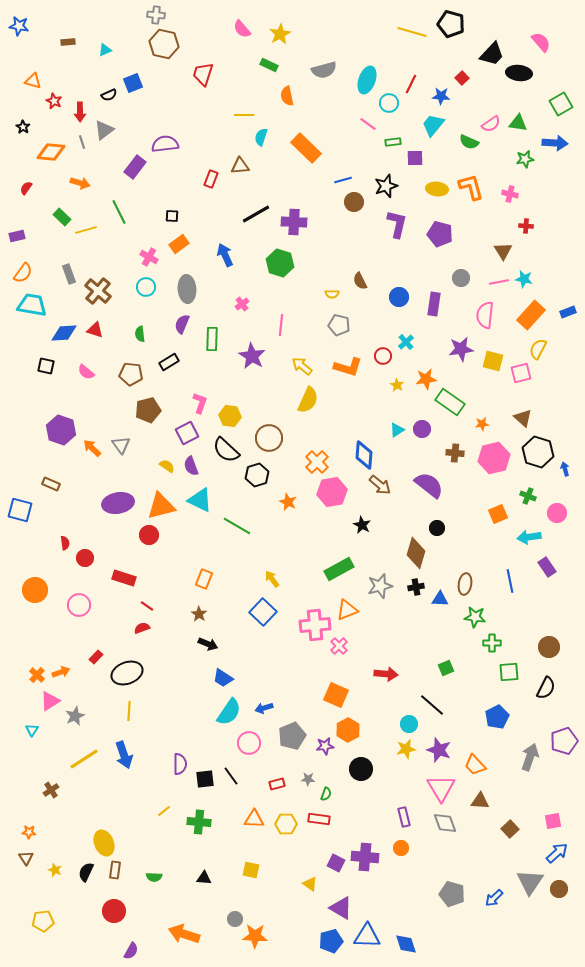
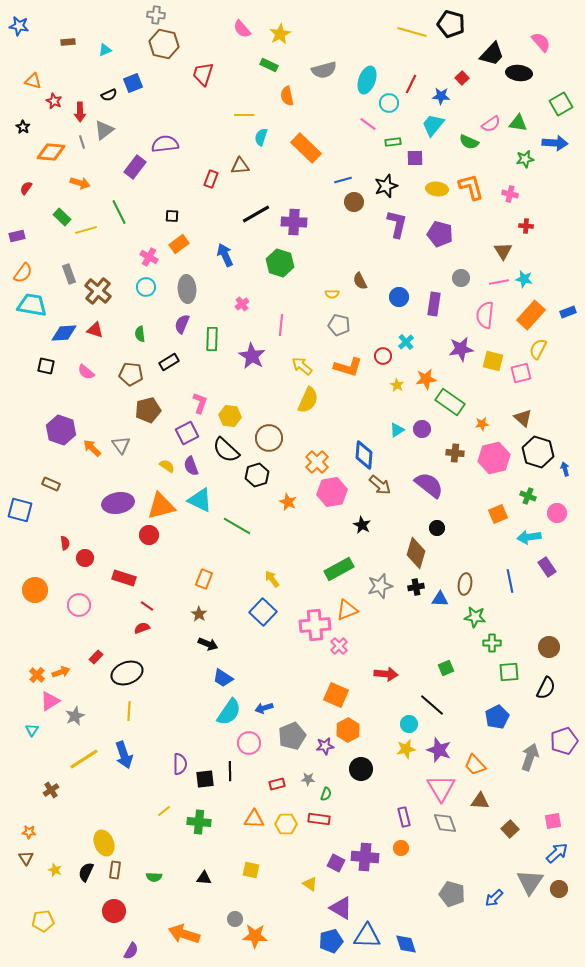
black line at (231, 776): moved 1 px left, 5 px up; rotated 36 degrees clockwise
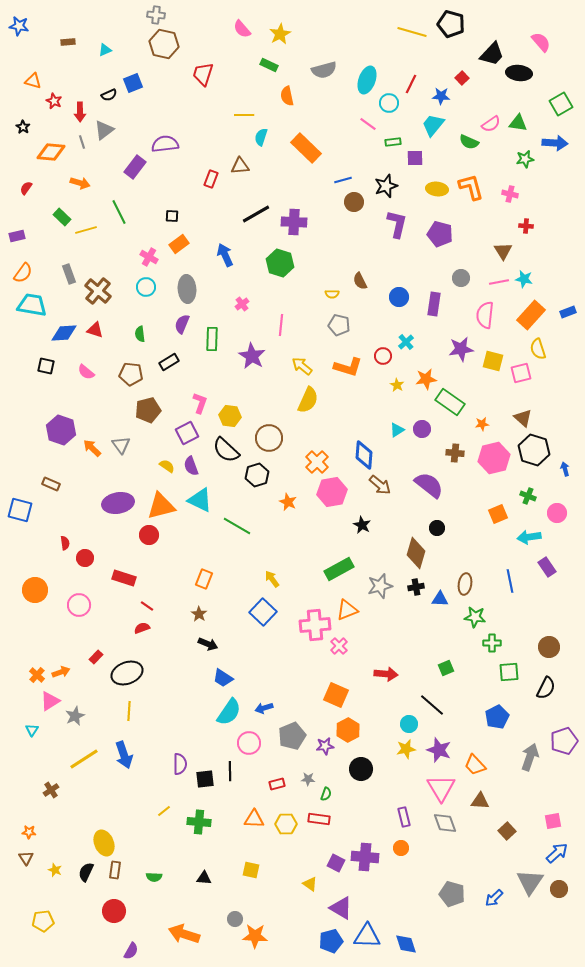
yellow semicircle at (538, 349): rotated 45 degrees counterclockwise
black hexagon at (538, 452): moved 4 px left, 2 px up
brown square at (510, 829): moved 3 px left, 2 px down
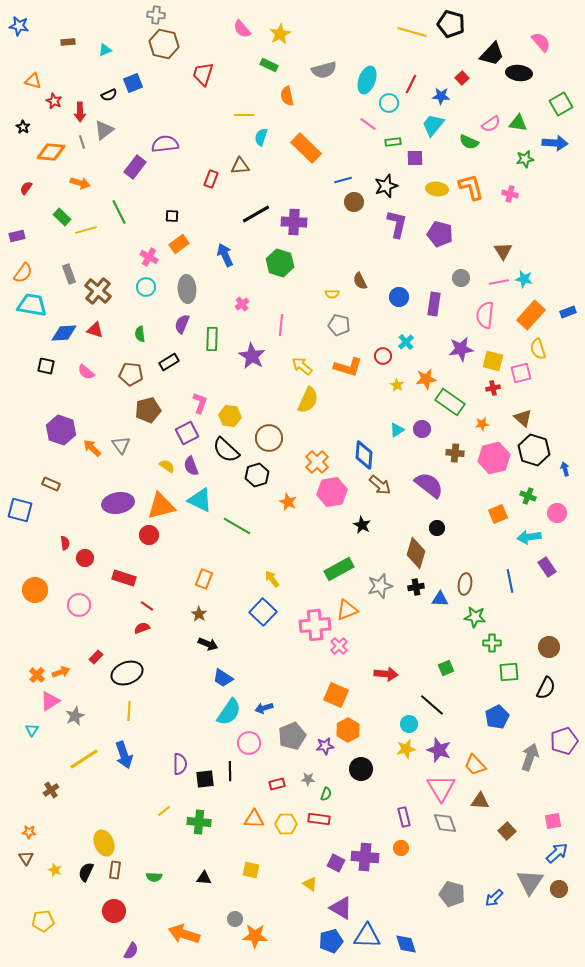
red cross at (526, 226): moved 33 px left, 162 px down; rotated 16 degrees counterclockwise
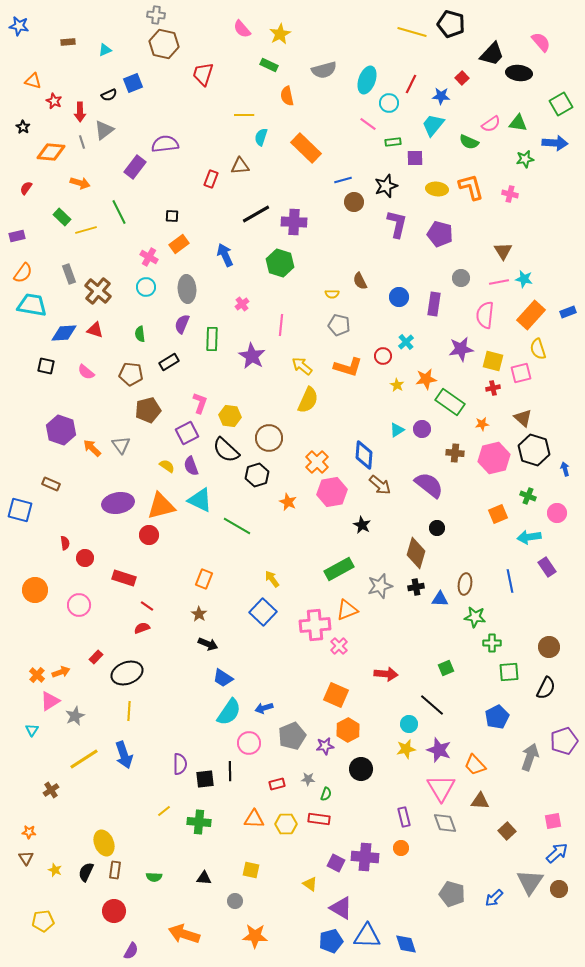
gray circle at (235, 919): moved 18 px up
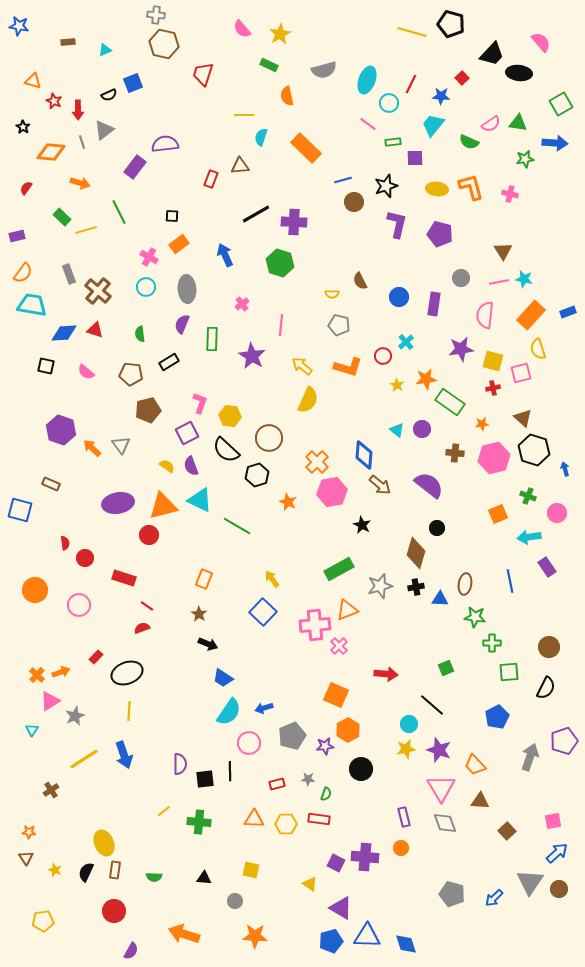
red arrow at (80, 112): moved 2 px left, 2 px up
cyan triangle at (397, 430): rotated 49 degrees counterclockwise
orange triangle at (161, 506): moved 2 px right
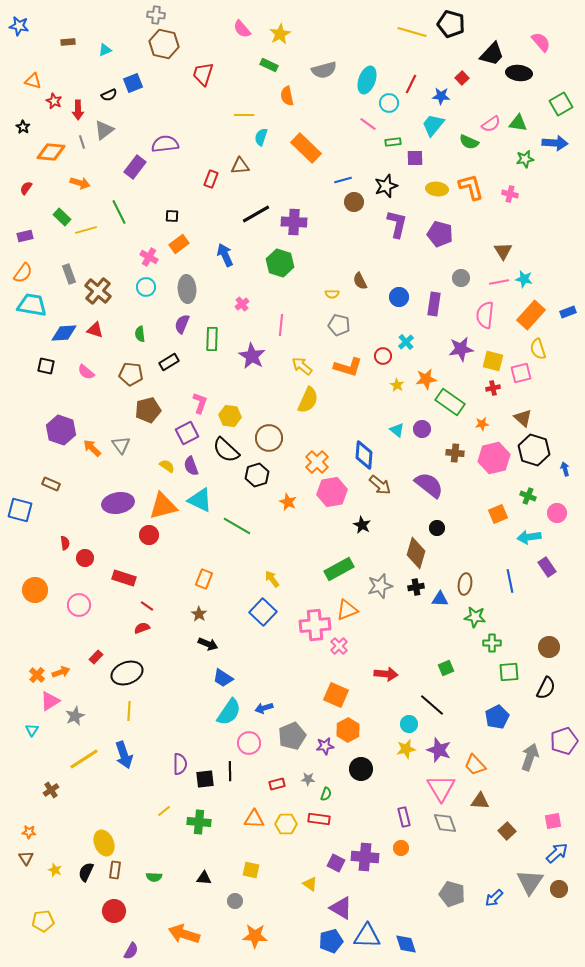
purple rectangle at (17, 236): moved 8 px right
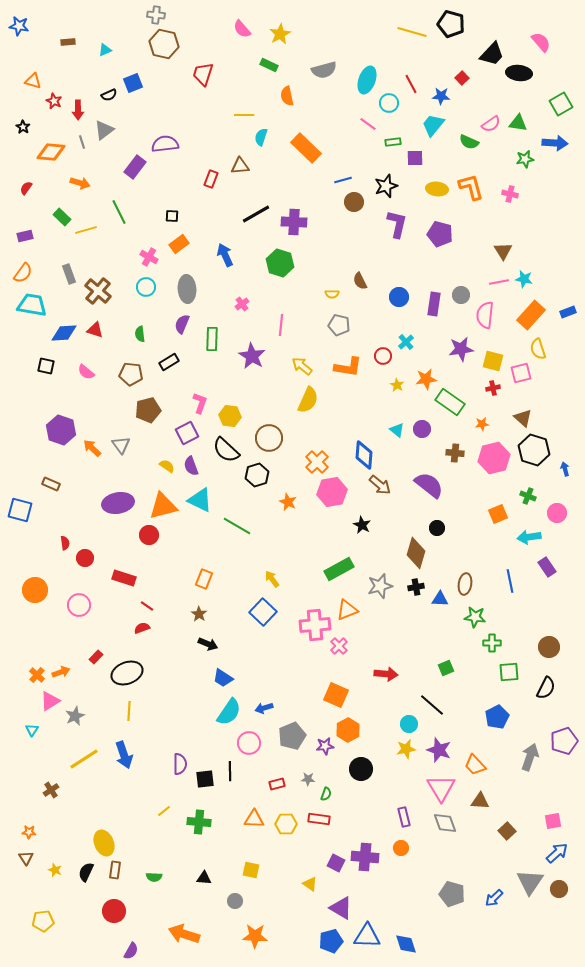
red line at (411, 84): rotated 54 degrees counterclockwise
gray circle at (461, 278): moved 17 px down
orange L-shape at (348, 367): rotated 8 degrees counterclockwise
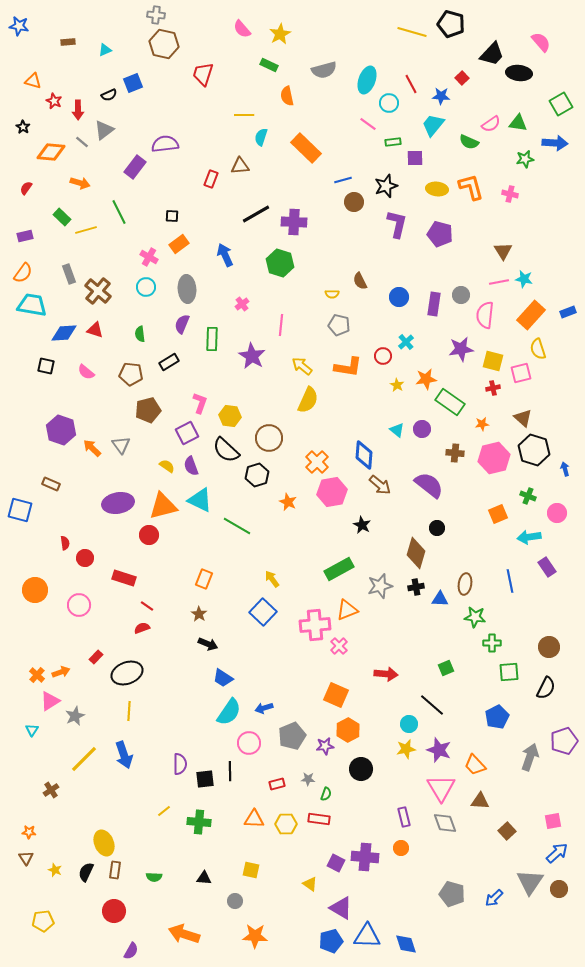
gray line at (82, 142): rotated 32 degrees counterclockwise
yellow line at (84, 759): rotated 12 degrees counterclockwise
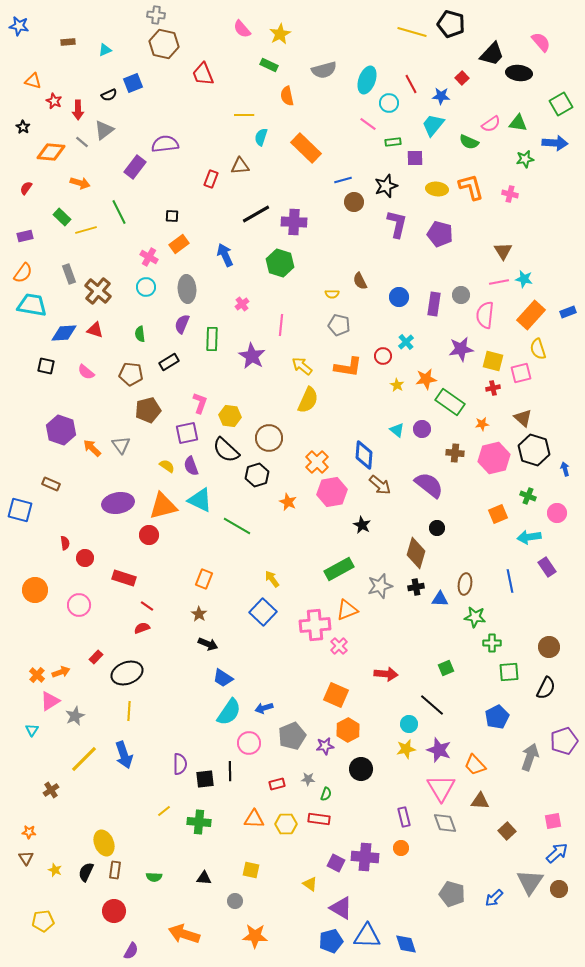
red trapezoid at (203, 74): rotated 40 degrees counterclockwise
purple square at (187, 433): rotated 15 degrees clockwise
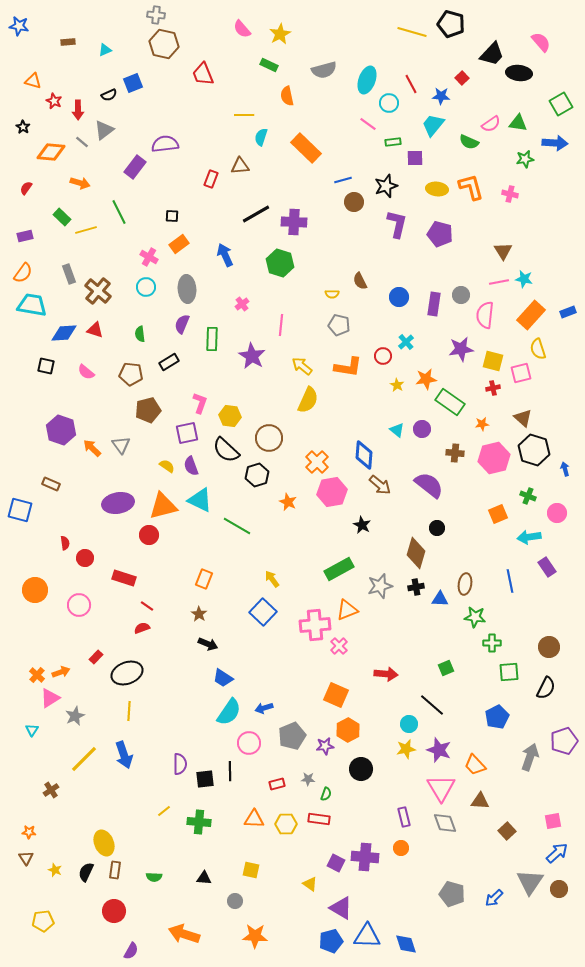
pink triangle at (50, 701): moved 3 px up
